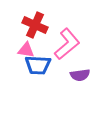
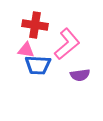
red cross: rotated 15 degrees counterclockwise
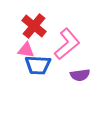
red cross: moved 1 px left, 1 px down; rotated 30 degrees clockwise
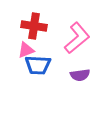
red cross: rotated 30 degrees counterclockwise
pink L-shape: moved 10 px right, 6 px up
pink triangle: rotated 30 degrees counterclockwise
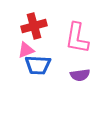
red cross: rotated 25 degrees counterclockwise
pink L-shape: rotated 140 degrees clockwise
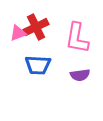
red cross: moved 2 px right, 1 px down; rotated 10 degrees counterclockwise
pink triangle: moved 8 px left, 17 px up
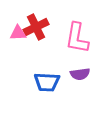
pink triangle: rotated 18 degrees clockwise
blue trapezoid: moved 9 px right, 17 px down
purple semicircle: moved 1 px up
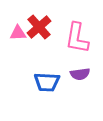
red cross: moved 3 px right; rotated 15 degrees counterclockwise
